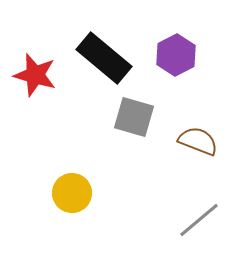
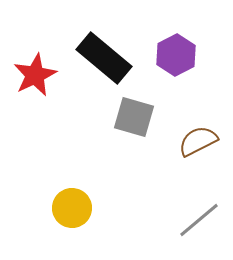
red star: rotated 30 degrees clockwise
brown semicircle: rotated 48 degrees counterclockwise
yellow circle: moved 15 px down
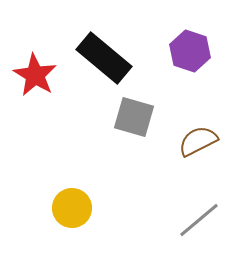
purple hexagon: moved 14 px right, 4 px up; rotated 15 degrees counterclockwise
red star: rotated 15 degrees counterclockwise
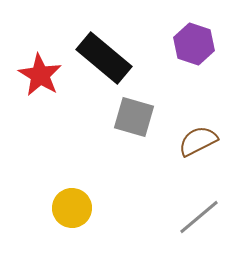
purple hexagon: moved 4 px right, 7 px up
red star: moved 5 px right
gray line: moved 3 px up
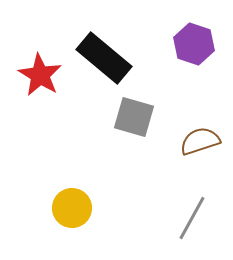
brown semicircle: moved 2 px right; rotated 9 degrees clockwise
gray line: moved 7 px left, 1 px down; rotated 21 degrees counterclockwise
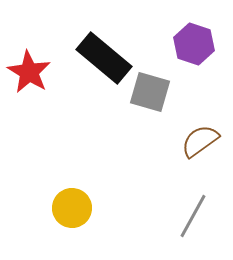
red star: moved 11 px left, 3 px up
gray square: moved 16 px right, 25 px up
brown semicircle: rotated 18 degrees counterclockwise
gray line: moved 1 px right, 2 px up
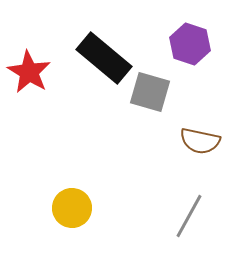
purple hexagon: moved 4 px left
brown semicircle: rotated 132 degrees counterclockwise
gray line: moved 4 px left
